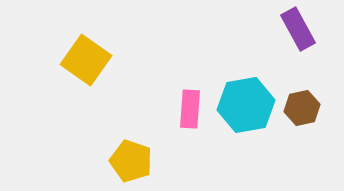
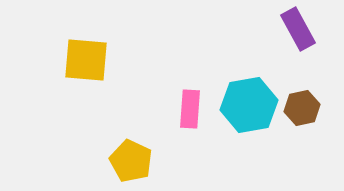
yellow square: rotated 30 degrees counterclockwise
cyan hexagon: moved 3 px right
yellow pentagon: rotated 6 degrees clockwise
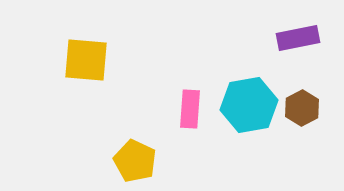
purple rectangle: moved 9 px down; rotated 72 degrees counterclockwise
brown hexagon: rotated 16 degrees counterclockwise
yellow pentagon: moved 4 px right
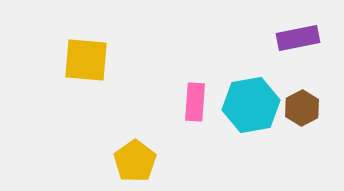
cyan hexagon: moved 2 px right
pink rectangle: moved 5 px right, 7 px up
yellow pentagon: rotated 12 degrees clockwise
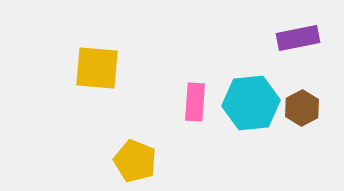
yellow square: moved 11 px right, 8 px down
cyan hexagon: moved 2 px up; rotated 4 degrees clockwise
yellow pentagon: rotated 15 degrees counterclockwise
